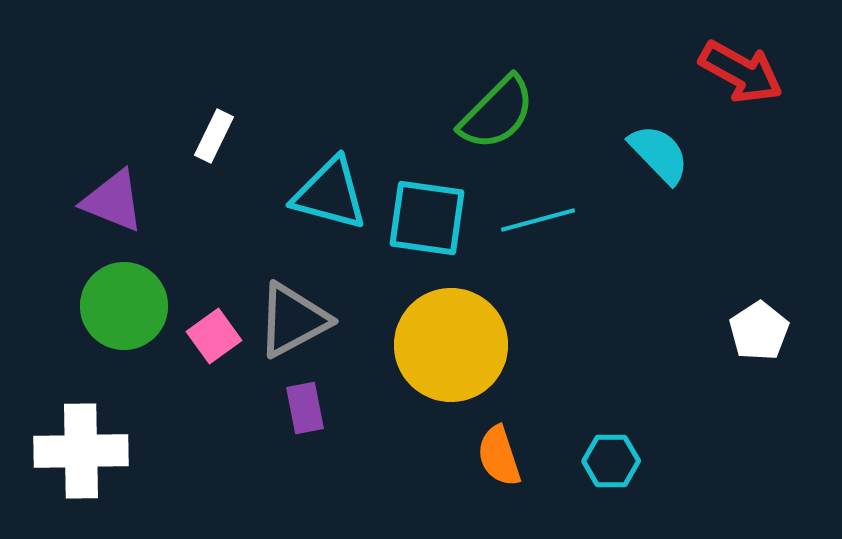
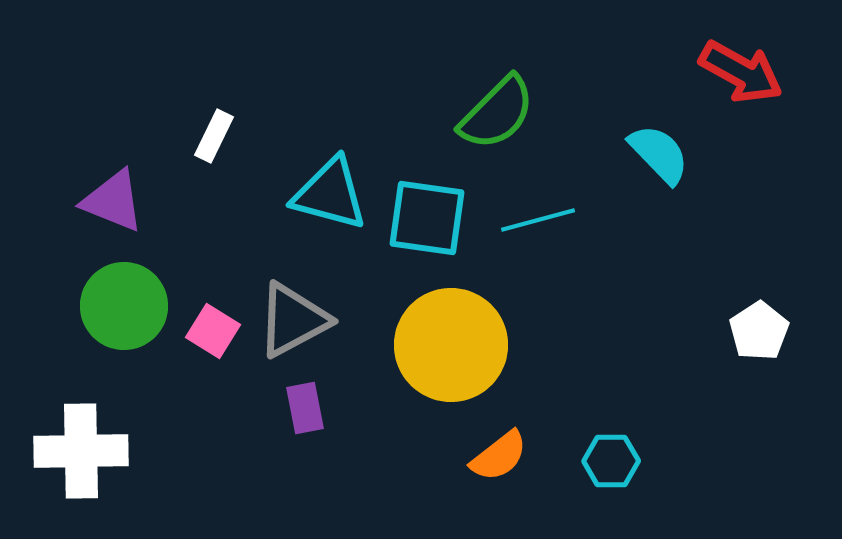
pink square: moved 1 px left, 5 px up; rotated 22 degrees counterclockwise
orange semicircle: rotated 110 degrees counterclockwise
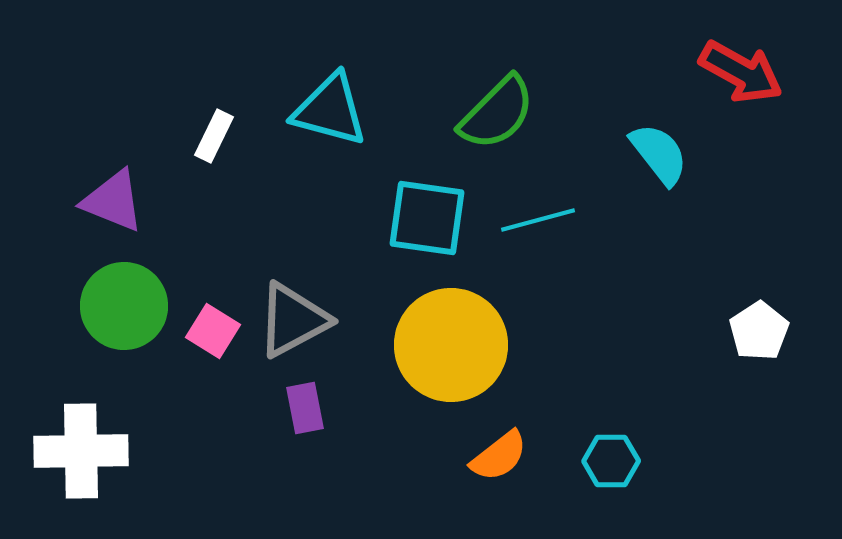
cyan semicircle: rotated 6 degrees clockwise
cyan triangle: moved 84 px up
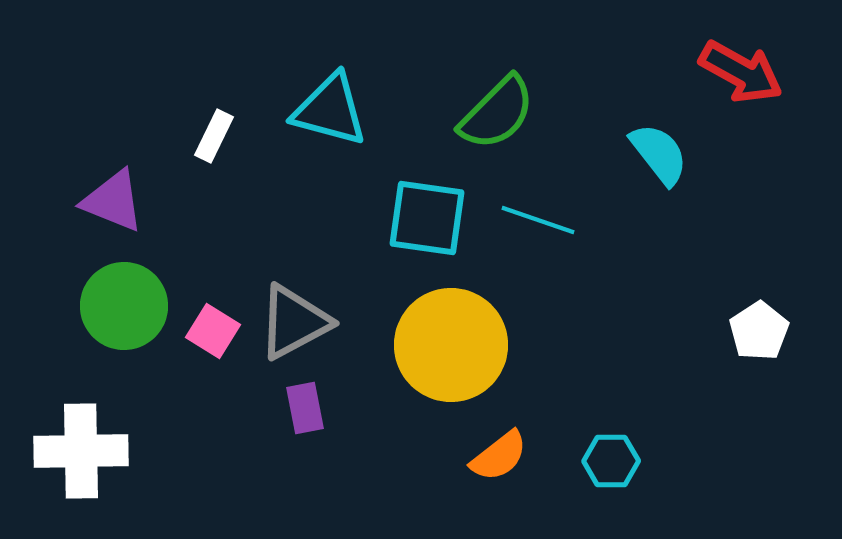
cyan line: rotated 34 degrees clockwise
gray triangle: moved 1 px right, 2 px down
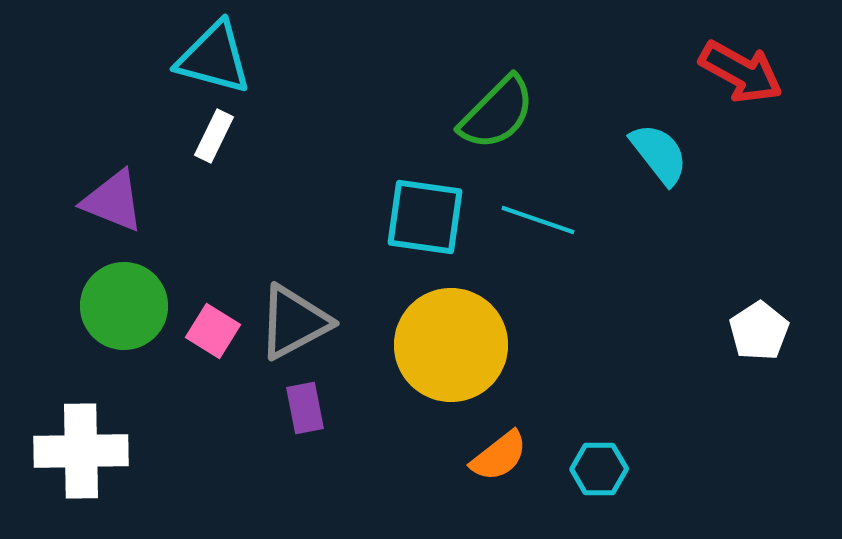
cyan triangle: moved 116 px left, 52 px up
cyan square: moved 2 px left, 1 px up
cyan hexagon: moved 12 px left, 8 px down
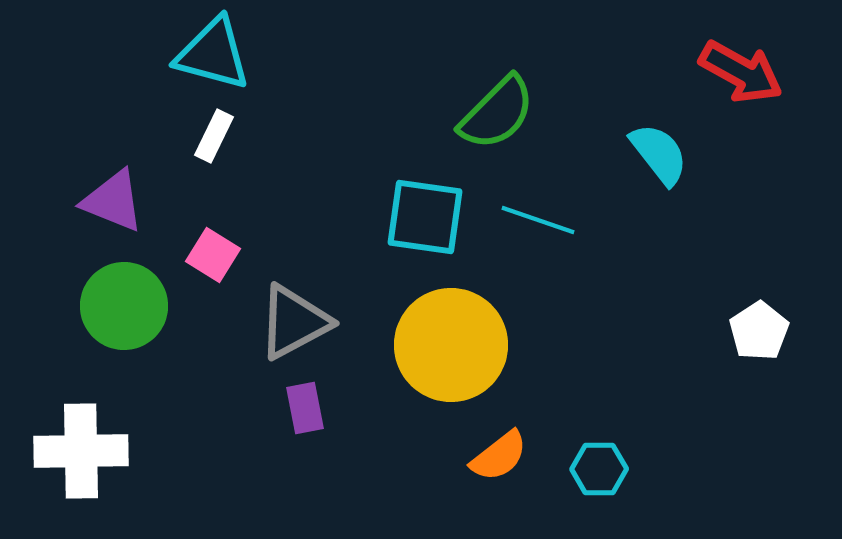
cyan triangle: moved 1 px left, 4 px up
pink square: moved 76 px up
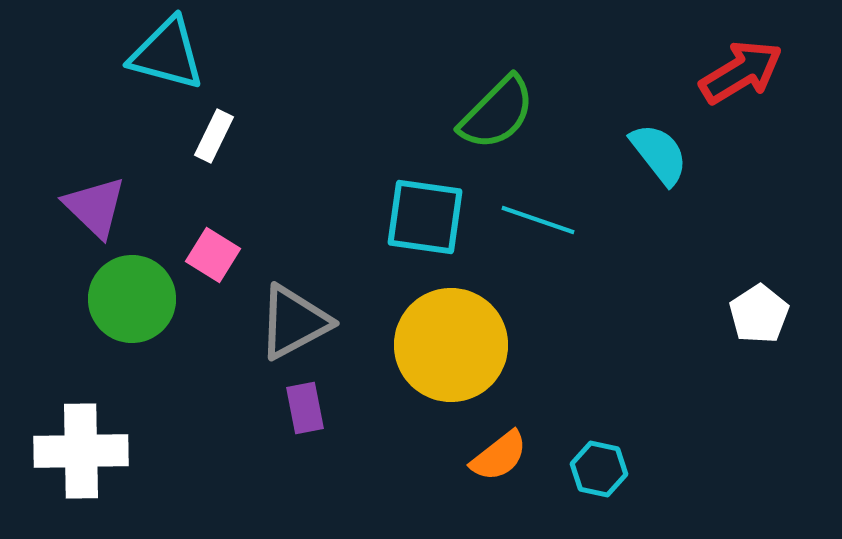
cyan triangle: moved 46 px left
red arrow: rotated 60 degrees counterclockwise
purple triangle: moved 18 px left, 6 px down; rotated 22 degrees clockwise
green circle: moved 8 px right, 7 px up
white pentagon: moved 17 px up
cyan hexagon: rotated 12 degrees clockwise
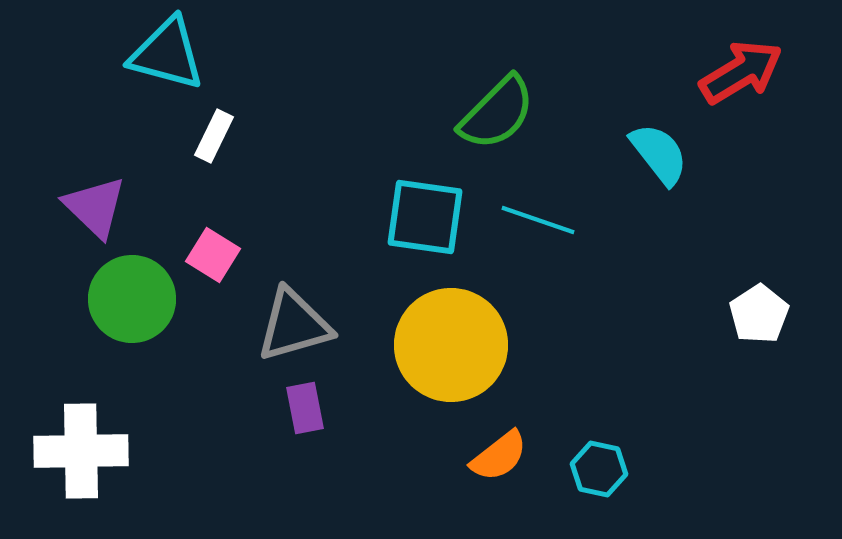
gray triangle: moved 3 px down; rotated 12 degrees clockwise
